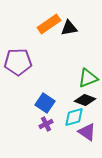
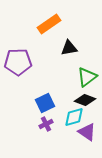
black triangle: moved 20 px down
green triangle: moved 1 px left, 1 px up; rotated 15 degrees counterclockwise
blue square: rotated 30 degrees clockwise
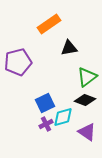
purple pentagon: rotated 12 degrees counterclockwise
cyan diamond: moved 11 px left
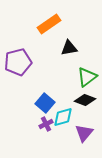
blue square: rotated 24 degrees counterclockwise
purple triangle: moved 3 px left, 1 px down; rotated 36 degrees clockwise
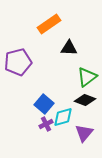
black triangle: rotated 12 degrees clockwise
blue square: moved 1 px left, 1 px down
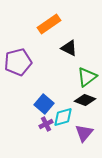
black triangle: rotated 24 degrees clockwise
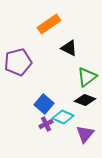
cyan diamond: rotated 40 degrees clockwise
purple triangle: moved 1 px right, 1 px down
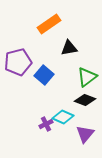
black triangle: rotated 36 degrees counterclockwise
blue square: moved 29 px up
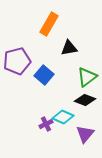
orange rectangle: rotated 25 degrees counterclockwise
purple pentagon: moved 1 px left, 1 px up
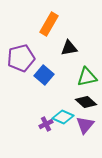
purple pentagon: moved 4 px right, 3 px up
green triangle: rotated 25 degrees clockwise
black diamond: moved 1 px right, 2 px down; rotated 20 degrees clockwise
purple triangle: moved 9 px up
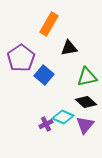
purple pentagon: rotated 20 degrees counterclockwise
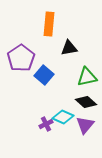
orange rectangle: rotated 25 degrees counterclockwise
